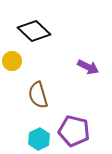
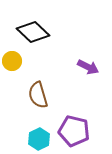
black diamond: moved 1 px left, 1 px down
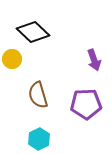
yellow circle: moved 2 px up
purple arrow: moved 6 px right, 7 px up; rotated 45 degrees clockwise
purple pentagon: moved 12 px right, 27 px up; rotated 16 degrees counterclockwise
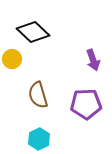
purple arrow: moved 1 px left
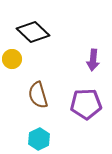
purple arrow: rotated 25 degrees clockwise
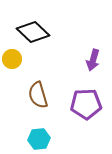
purple arrow: rotated 10 degrees clockwise
cyan hexagon: rotated 20 degrees clockwise
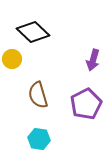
purple pentagon: rotated 24 degrees counterclockwise
cyan hexagon: rotated 15 degrees clockwise
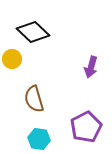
purple arrow: moved 2 px left, 7 px down
brown semicircle: moved 4 px left, 4 px down
purple pentagon: moved 23 px down
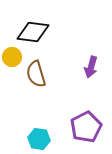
black diamond: rotated 36 degrees counterclockwise
yellow circle: moved 2 px up
brown semicircle: moved 2 px right, 25 px up
